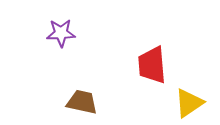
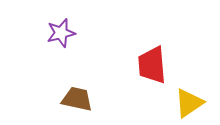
purple star: rotated 12 degrees counterclockwise
brown trapezoid: moved 5 px left, 3 px up
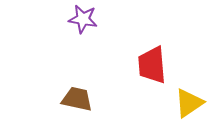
purple star: moved 22 px right, 14 px up; rotated 24 degrees clockwise
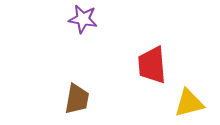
brown trapezoid: rotated 88 degrees clockwise
yellow triangle: rotated 20 degrees clockwise
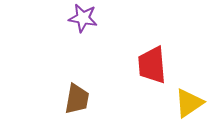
purple star: moved 1 px up
yellow triangle: rotated 20 degrees counterclockwise
